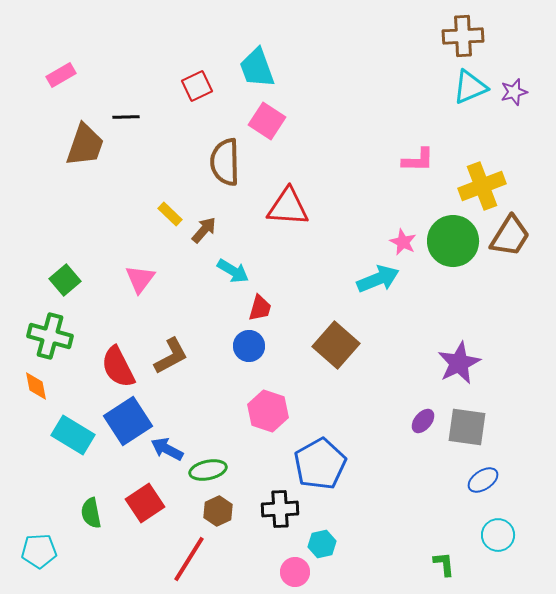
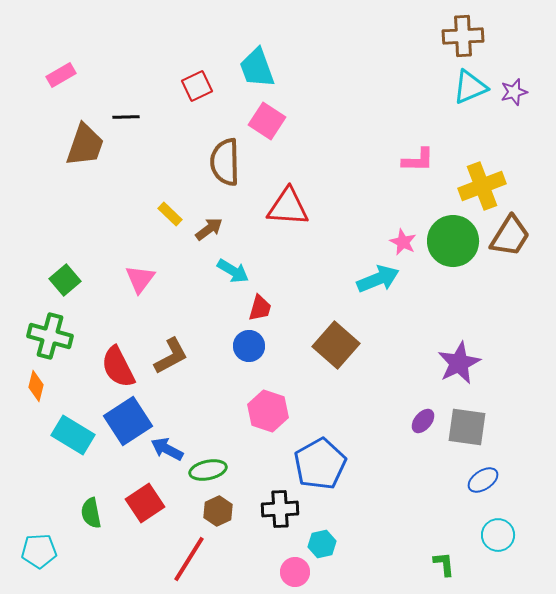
brown arrow at (204, 230): moved 5 px right, 1 px up; rotated 12 degrees clockwise
orange diamond at (36, 386): rotated 24 degrees clockwise
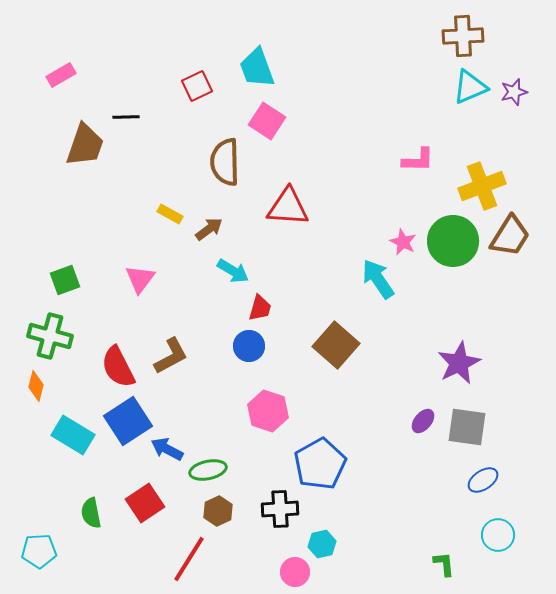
yellow rectangle at (170, 214): rotated 15 degrees counterclockwise
cyan arrow at (378, 279): rotated 102 degrees counterclockwise
green square at (65, 280): rotated 20 degrees clockwise
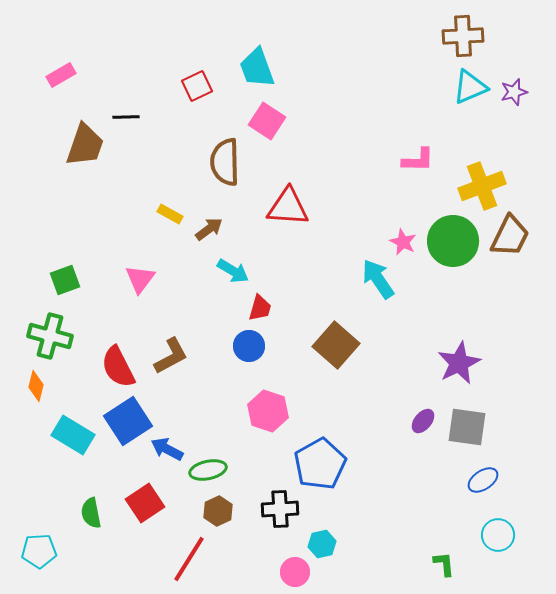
brown trapezoid at (510, 236): rotated 6 degrees counterclockwise
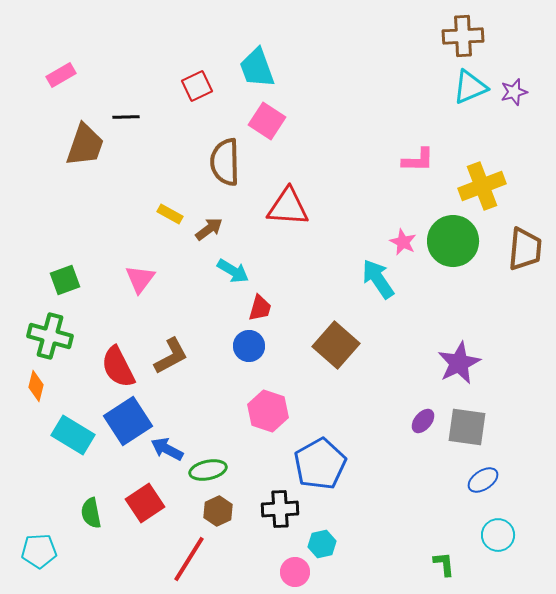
brown trapezoid at (510, 236): moved 15 px right, 13 px down; rotated 21 degrees counterclockwise
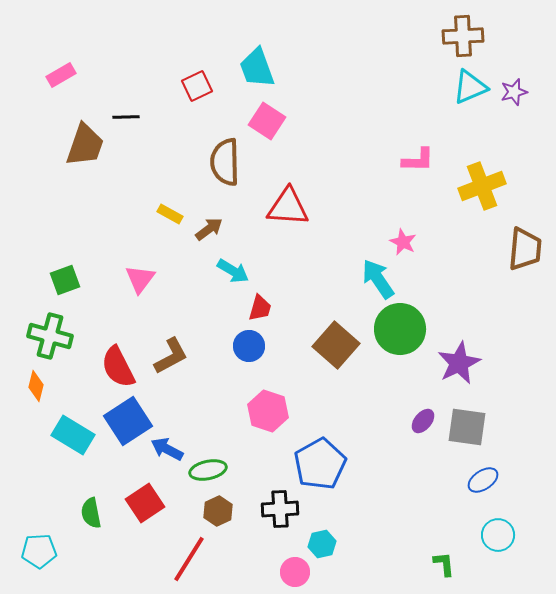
green circle at (453, 241): moved 53 px left, 88 px down
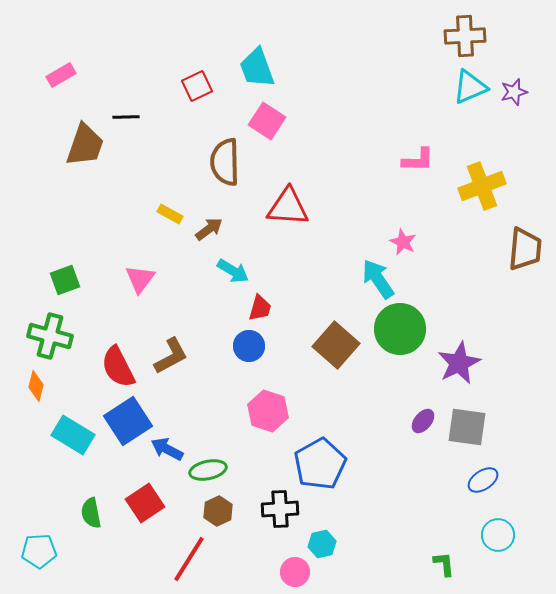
brown cross at (463, 36): moved 2 px right
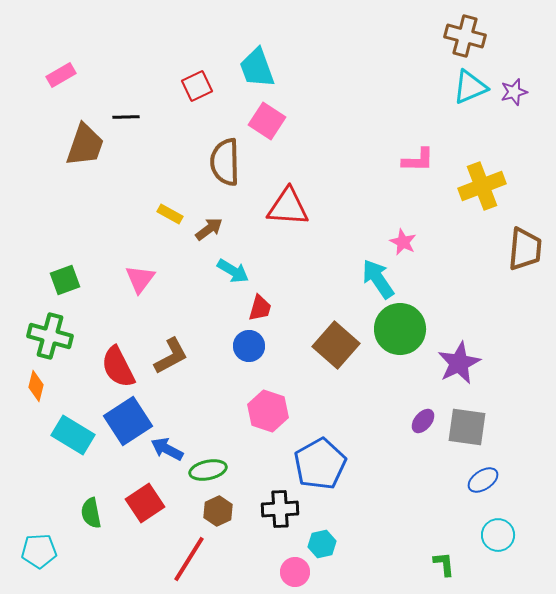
brown cross at (465, 36): rotated 18 degrees clockwise
